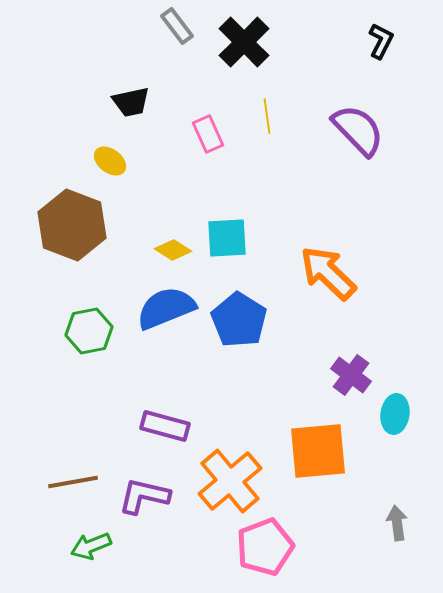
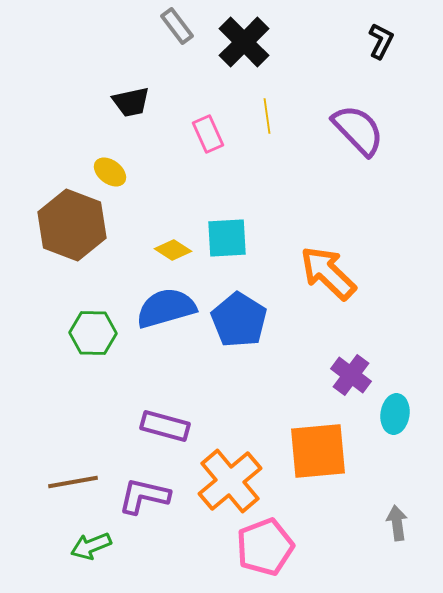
yellow ellipse: moved 11 px down
blue semicircle: rotated 6 degrees clockwise
green hexagon: moved 4 px right, 2 px down; rotated 12 degrees clockwise
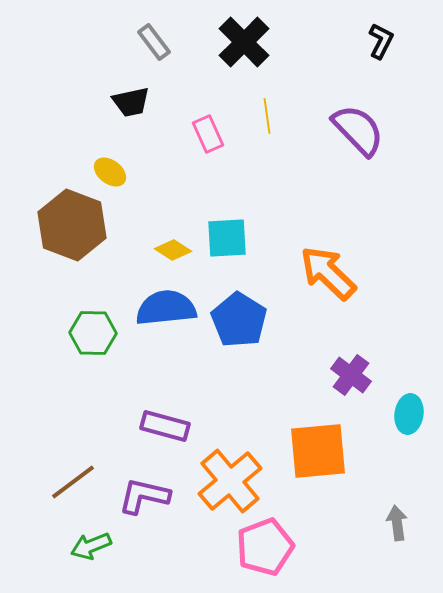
gray rectangle: moved 23 px left, 16 px down
blue semicircle: rotated 10 degrees clockwise
cyan ellipse: moved 14 px right
brown line: rotated 27 degrees counterclockwise
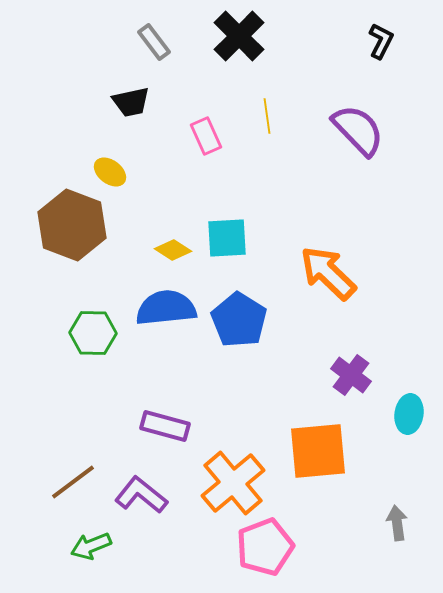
black cross: moved 5 px left, 6 px up
pink rectangle: moved 2 px left, 2 px down
orange cross: moved 3 px right, 2 px down
purple L-shape: moved 3 px left, 1 px up; rotated 26 degrees clockwise
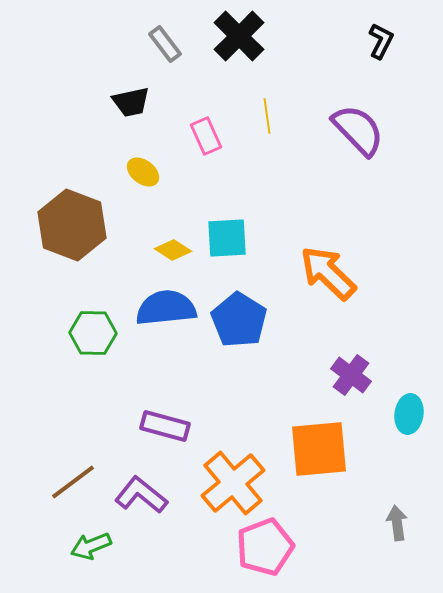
gray rectangle: moved 11 px right, 2 px down
yellow ellipse: moved 33 px right
orange square: moved 1 px right, 2 px up
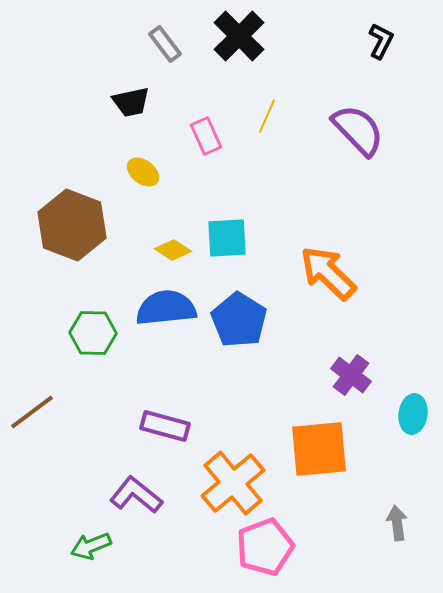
yellow line: rotated 32 degrees clockwise
cyan ellipse: moved 4 px right
brown line: moved 41 px left, 70 px up
purple L-shape: moved 5 px left
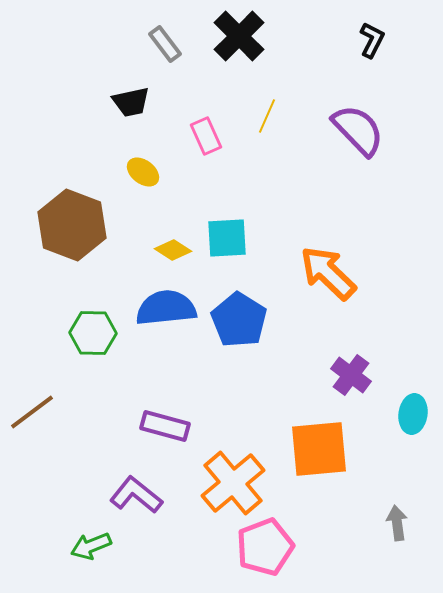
black L-shape: moved 9 px left, 1 px up
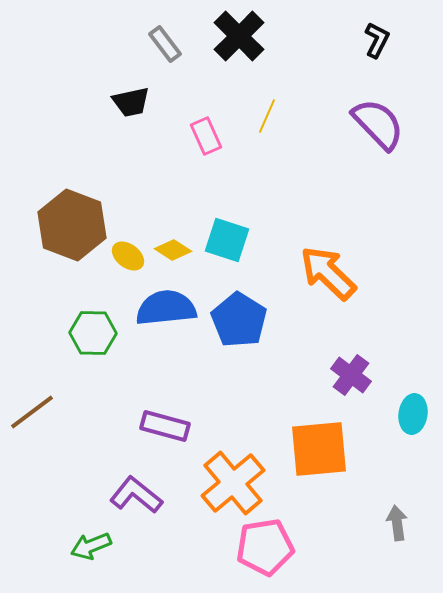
black L-shape: moved 5 px right
purple semicircle: moved 20 px right, 6 px up
yellow ellipse: moved 15 px left, 84 px down
cyan square: moved 2 px down; rotated 21 degrees clockwise
pink pentagon: rotated 12 degrees clockwise
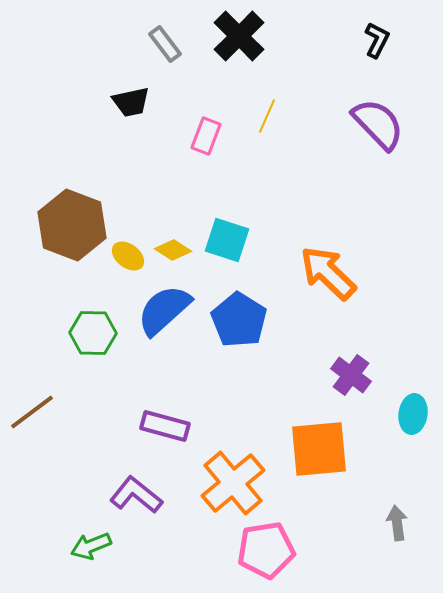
pink rectangle: rotated 45 degrees clockwise
blue semicircle: moved 2 px left, 2 px down; rotated 36 degrees counterclockwise
pink pentagon: moved 1 px right, 3 px down
